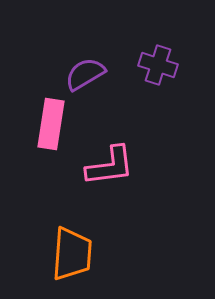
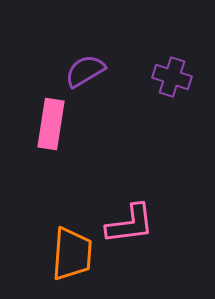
purple cross: moved 14 px right, 12 px down
purple semicircle: moved 3 px up
pink L-shape: moved 20 px right, 58 px down
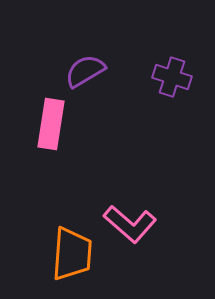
pink L-shape: rotated 48 degrees clockwise
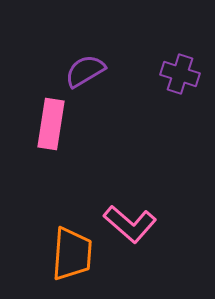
purple cross: moved 8 px right, 3 px up
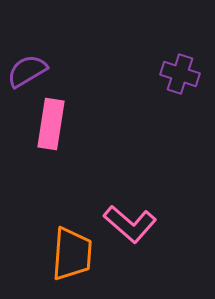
purple semicircle: moved 58 px left
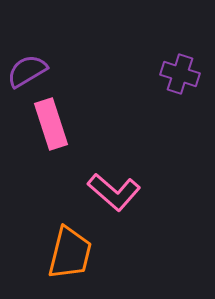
pink rectangle: rotated 27 degrees counterclockwise
pink L-shape: moved 16 px left, 32 px up
orange trapezoid: moved 2 px left, 1 px up; rotated 10 degrees clockwise
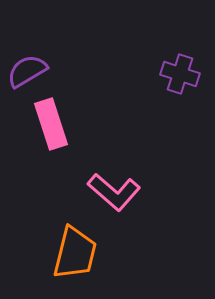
orange trapezoid: moved 5 px right
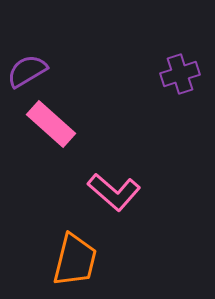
purple cross: rotated 36 degrees counterclockwise
pink rectangle: rotated 30 degrees counterclockwise
orange trapezoid: moved 7 px down
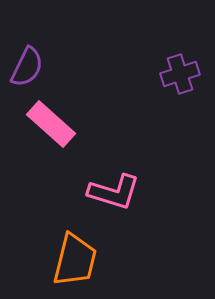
purple semicircle: moved 4 px up; rotated 147 degrees clockwise
pink L-shape: rotated 24 degrees counterclockwise
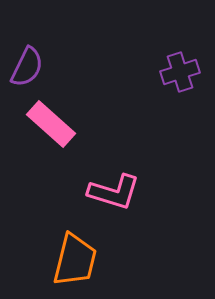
purple cross: moved 2 px up
